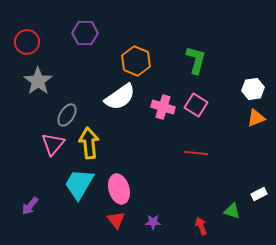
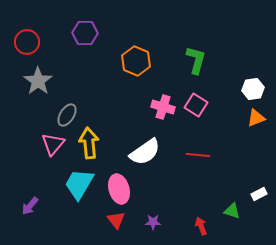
white semicircle: moved 25 px right, 55 px down
red line: moved 2 px right, 2 px down
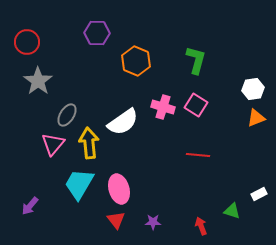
purple hexagon: moved 12 px right
white semicircle: moved 22 px left, 30 px up
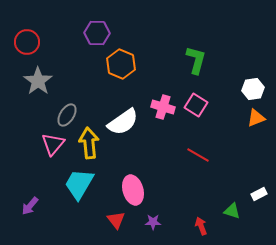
orange hexagon: moved 15 px left, 3 px down
red line: rotated 25 degrees clockwise
pink ellipse: moved 14 px right, 1 px down
